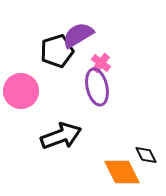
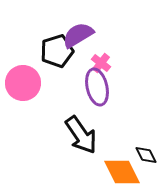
pink circle: moved 2 px right, 8 px up
black arrow: moved 20 px right, 1 px up; rotated 75 degrees clockwise
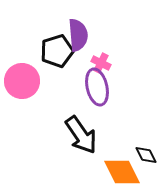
purple semicircle: rotated 116 degrees clockwise
pink cross: rotated 12 degrees counterclockwise
pink circle: moved 1 px left, 2 px up
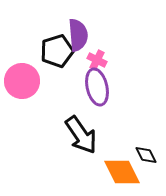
pink cross: moved 4 px left, 3 px up
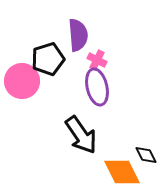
black pentagon: moved 9 px left, 8 px down
